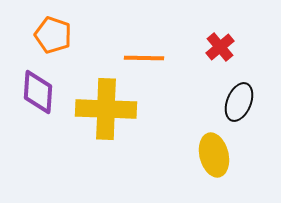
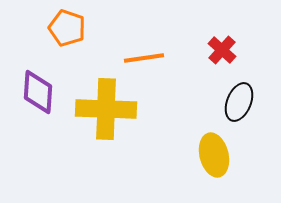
orange pentagon: moved 14 px right, 7 px up
red cross: moved 2 px right, 3 px down; rotated 8 degrees counterclockwise
orange line: rotated 9 degrees counterclockwise
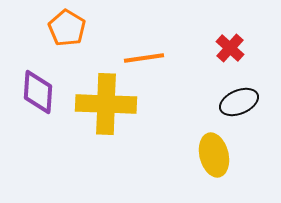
orange pentagon: rotated 12 degrees clockwise
red cross: moved 8 px right, 2 px up
black ellipse: rotated 45 degrees clockwise
yellow cross: moved 5 px up
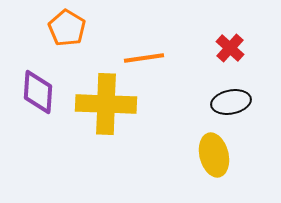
black ellipse: moved 8 px left; rotated 12 degrees clockwise
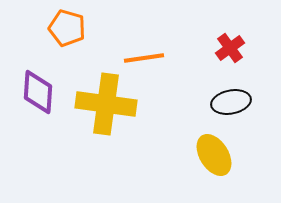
orange pentagon: rotated 15 degrees counterclockwise
red cross: rotated 12 degrees clockwise
yellow cross: rotated 6 degrees clockwise
yellow ellipse: rotated 18 degrees counterclockwise
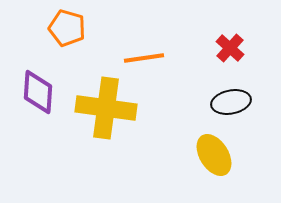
red cross: rotated 12 degrees counterclockwise
yellow cross: moved 4 px down
